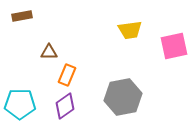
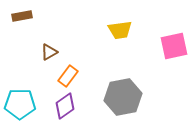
yellow trapezoid: moved 10 px left
brown triangle: rotated 30 degrees counterclockwise
orange rectangle: moved 1 px right, 1 px down; rotated 15 degrees clockwise
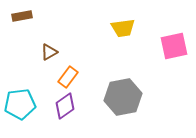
yellow trapezoid: moved 3 px right, 2 px up
orange rectangle: moved 1 px down
cyan pentagon: rotated 8 degrees counterclockwise
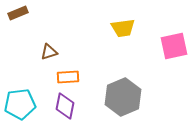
brown rectangle: moved 4 px left, 3 px up; rotated 12 degrees counterclockwise
brown triangle: rotated 12 degrees clockwise
orange rectangle: rotated 50 degrees clockwise
gray hexagon: rotated 12 degrees counterclockwise
purple diamond: rotated 44 degrees counterclockwise
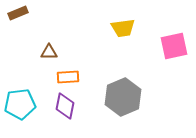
brown triangle: rotated 18 degrees clockwise
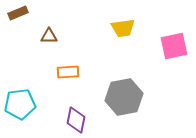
brown triangle: moved 16 px up
orange rectangle: moved 5 px up
gray hexagon: moved 1 px right; rotated 12 degrees clockwise
purple diamond: moved 11 px right, 14 px down
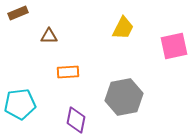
yellow trapezoid: rotated 55 degrees counterclockwise
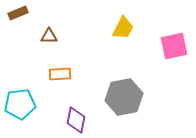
orange rectangle: moved 8 px left, 2 px down
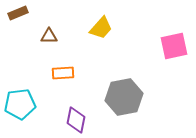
yellow trapezoid: moved 22 px left; rotated 15 degrees clockwise
orange rectangle: moved 3 px right, 1 px up
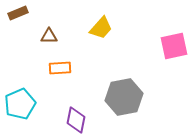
orange rectangle: moved 3 px left, 5 px up
cyan pentagon: rotated 16 degrees counterclockwise
